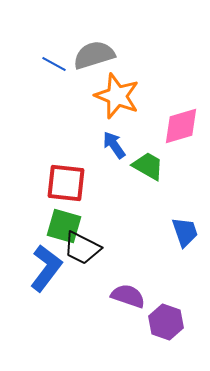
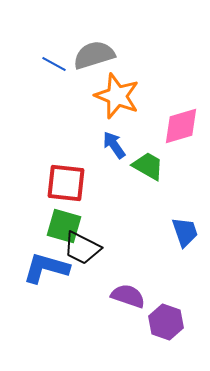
blue L-shape: rotated 111 degrees counterclockwise
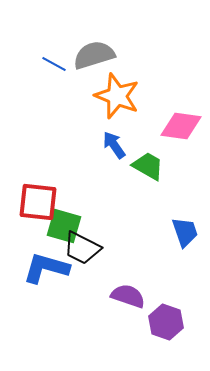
pink diamond: rotated 24 degrees clockwise
red square: moved 28 px left, 19 px down
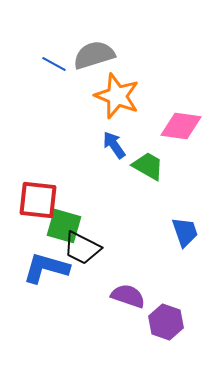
red square: moved 2 px up
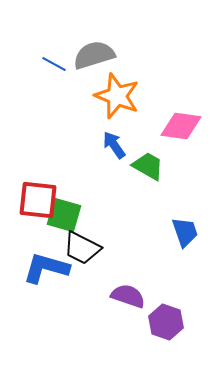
green square: moved 11 px up
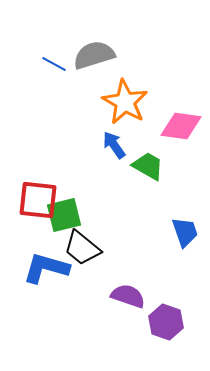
orange star: moved 8 px right, 6 px down; rotated 9 degrees clockwise
green square: rotated 30 degrees counterclockwise
black trapezoid: rotated 12 degrees clockwise
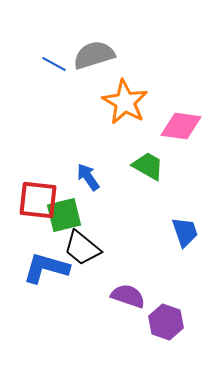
blue arrow: moved 26 px left, 32 px down
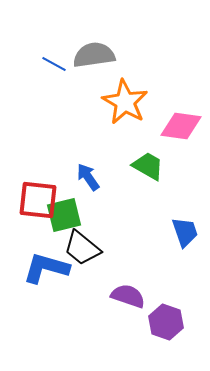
gray semicircle: rotated 9 degrees clockwise
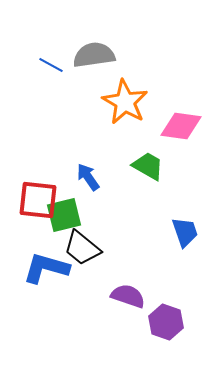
blue line: moved 3 px left, 1 px down
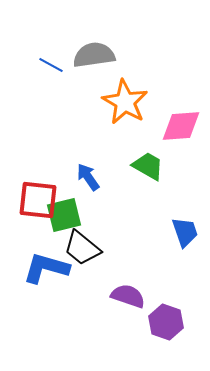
pink diamond: rotated 12 degrees counterclockwise
